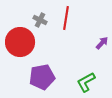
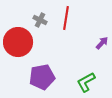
red circle: moved 2 px left
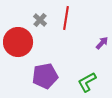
gray cross: rotated 16 degrees clockwise
purple pentagon: moved 3 px right, 1 px up
green L-shape: moved 1 px right
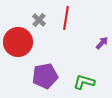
gray cross: moved 1 px left
green L-shape: moved 3 px left; rotated 45 degrees clockwise
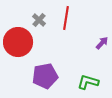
green L-shape: moved 4 px right
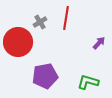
gray cross: moved 1 px right, 2 px down; rotated 16 degrees clockwise
purple arrow: moved 3 px left
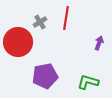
purple arrow: rotated 24 degrees counterclockwise
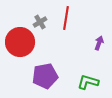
red circle: moved 2 px right
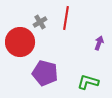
purple pentagon: moved 3 px up; rotated 25 degrees clockwise
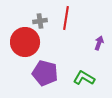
gray cross: moved 1 px up; rotated 24 degrees clockwise
red circle: moved 5 px right
green L-shape: moved 4 px left, 4 px up; rotated 15 degrees clockwise
